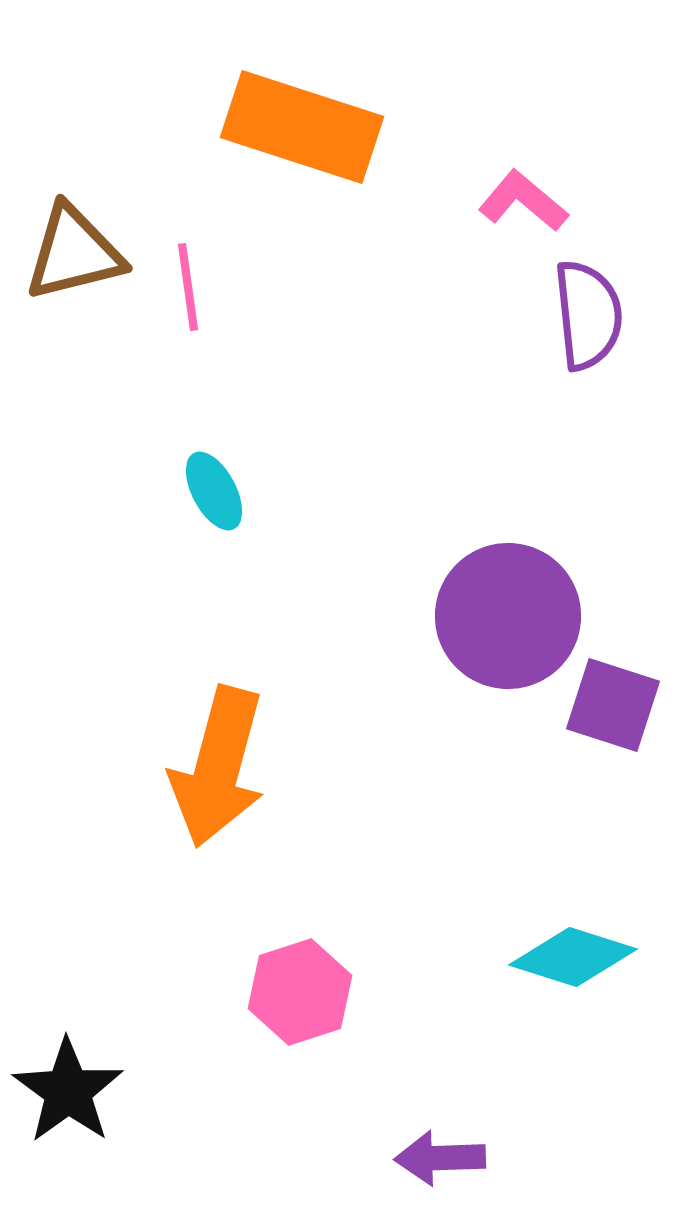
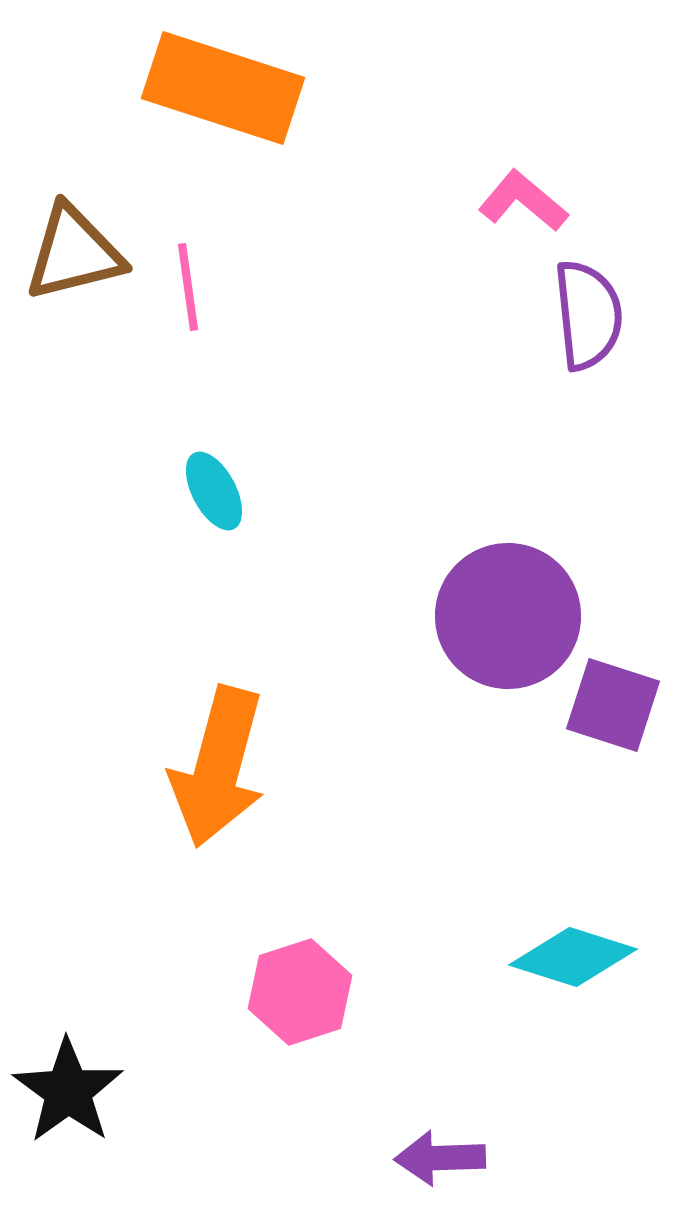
orange rectangle: moved 79 px left, 39 px up
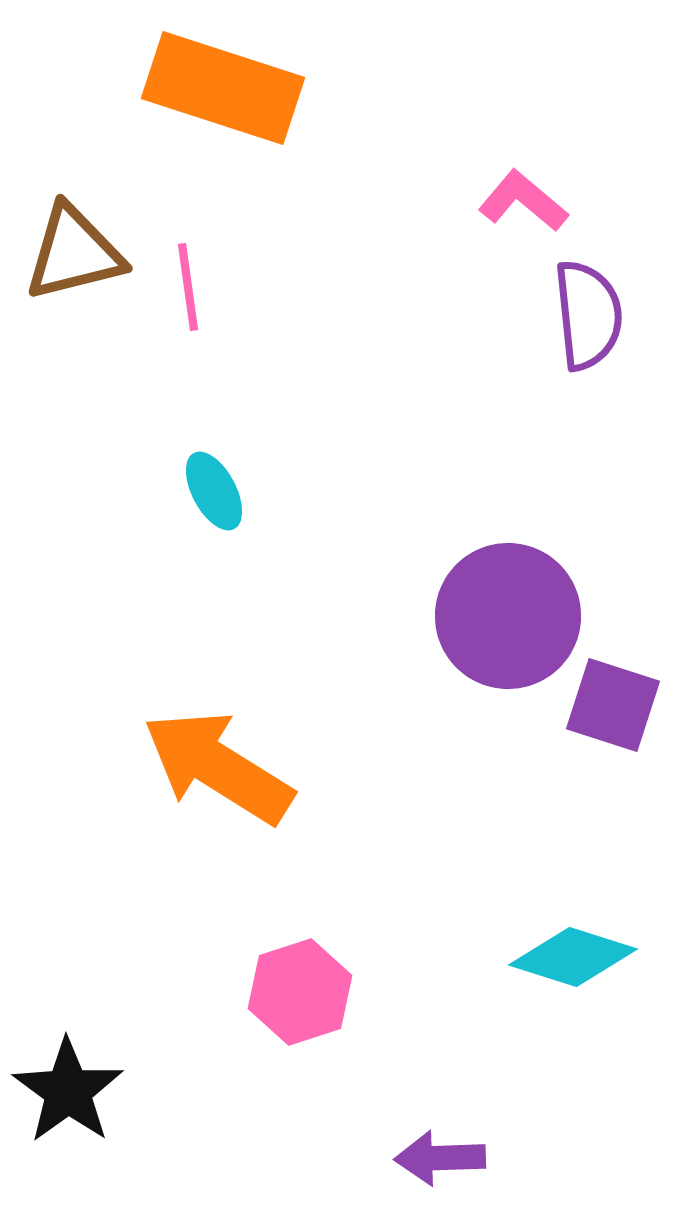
orange arrow: rotated 107 degrees clockwise
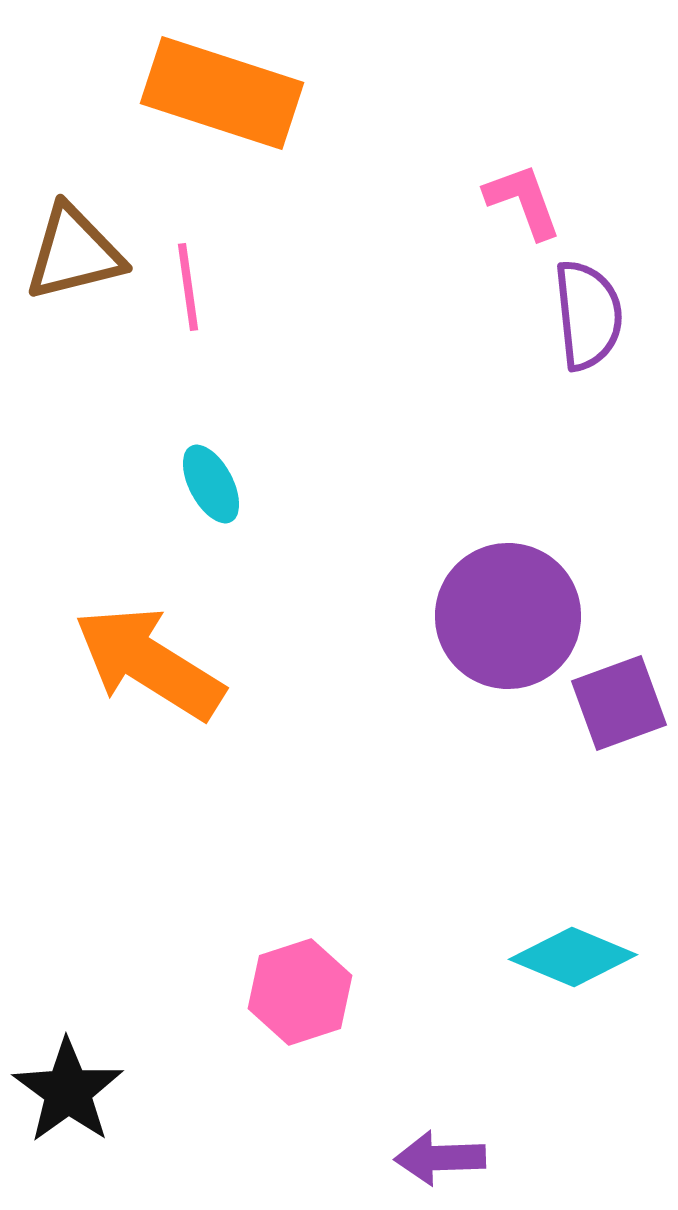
orange rectangle: moved 1 px left, 5 px down
pink L-shape: rotated 30 degrees clockwise
cyan ellipse: moved 3 px left, 7 px up
purple square: moved 6 px right, 2 px up; rotated 38 degrees counterclockwise
orange arrow: moved 69 px left, 104 px up
cyan diamond: rotated 5 degrees clockwise
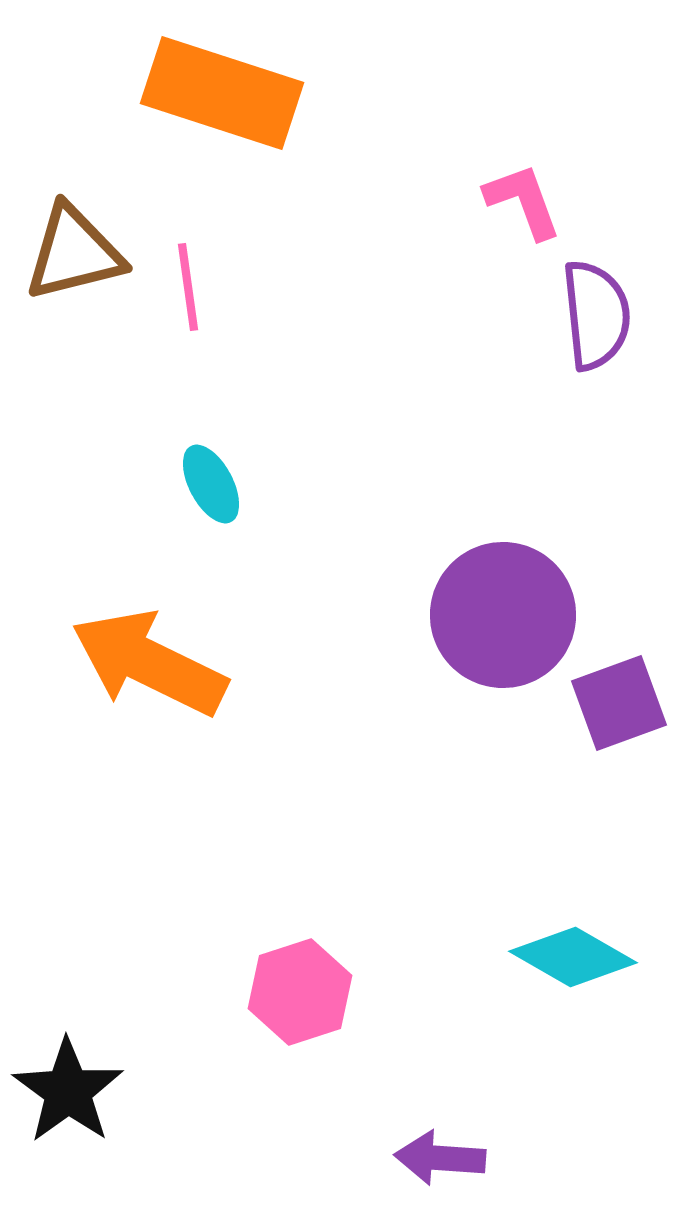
purple semicircle: moved 8 px right
purple circle: moved 5 px left, 1 px up
orange arrow: rotated 6 degrees counterclockwise
cyan diamond: rotated 7 degrees clockwise
purple arrow: rotated 6 degrees clockwise
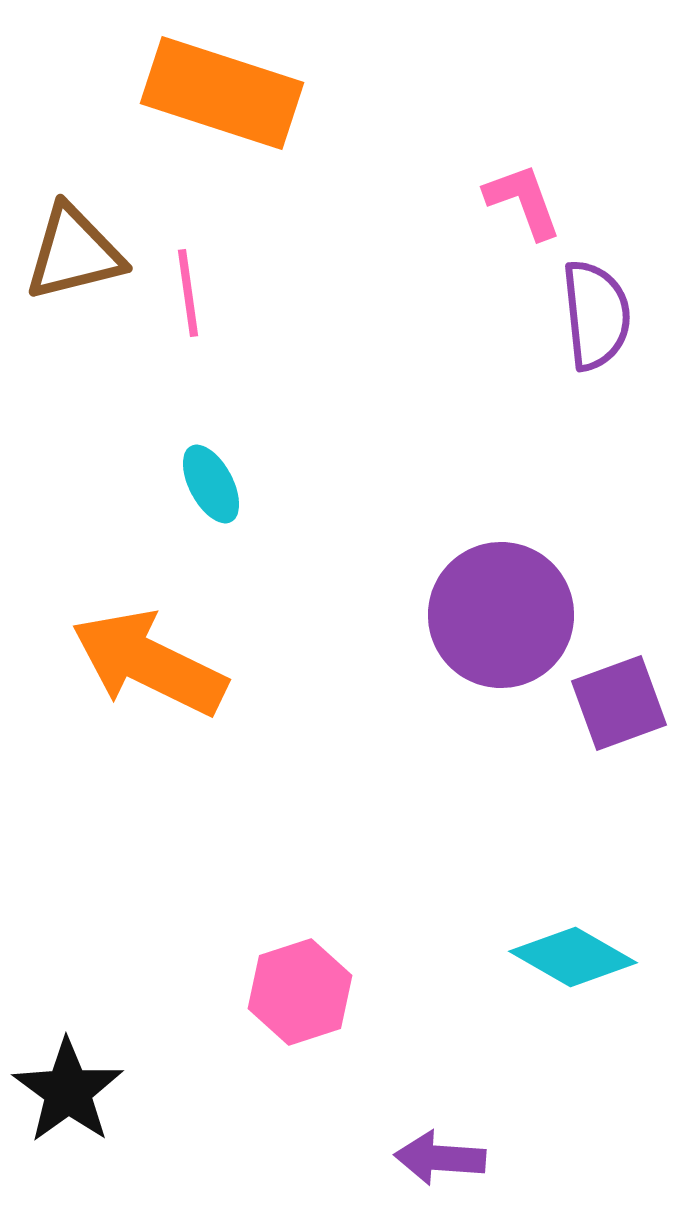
pink line: moved 6 px down
purple circle: moved 2 px left
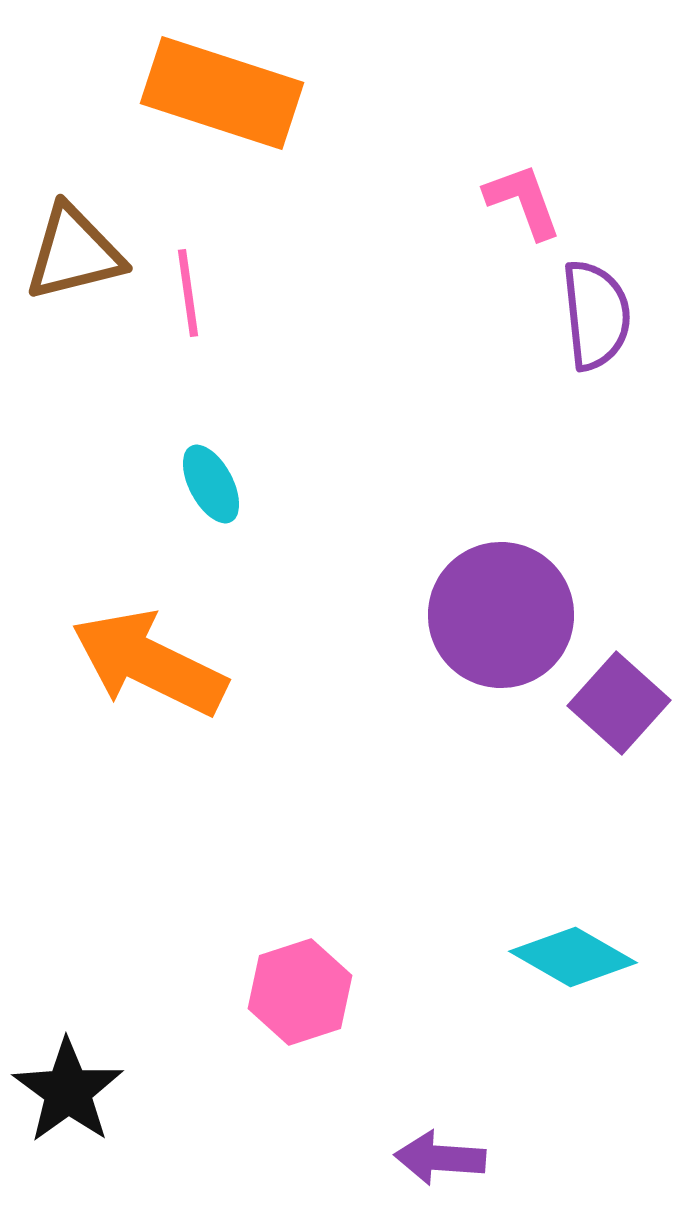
purple square: rotated 28 degrees counterclockwise
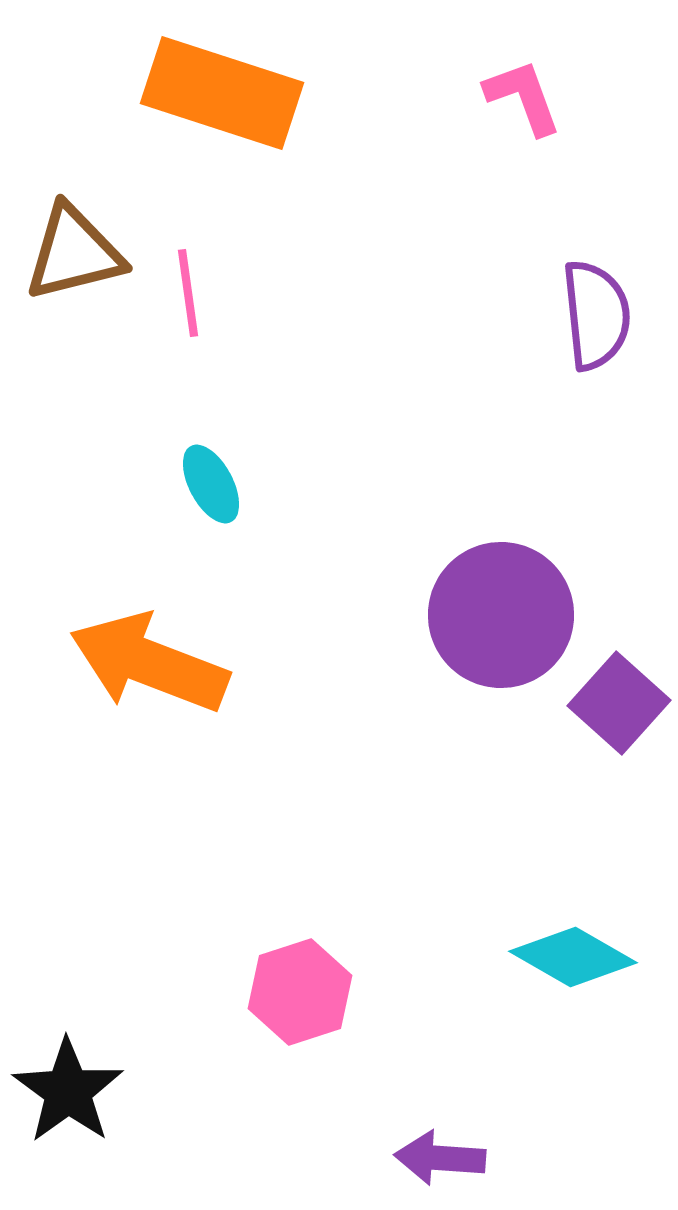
pink L-shape: moved 104 px up
orange arrow: rotated 5 degrees counterclockwise
